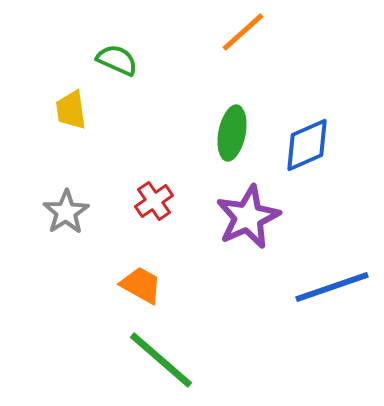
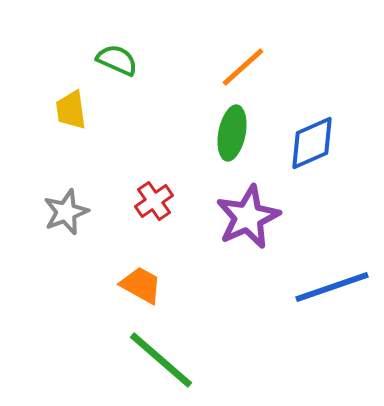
orange line: moved 35 px down
blue diamond: moved 5 px right, 2 px up
gray star: rotated 12 degrees clockwise
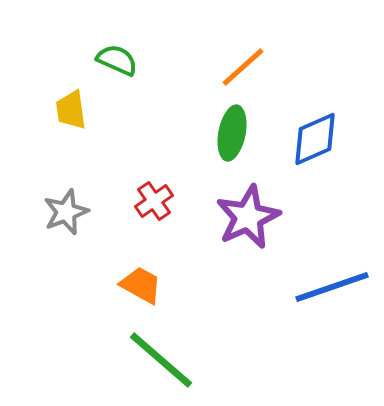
blue diamond: moved 3 px right, 4 px up
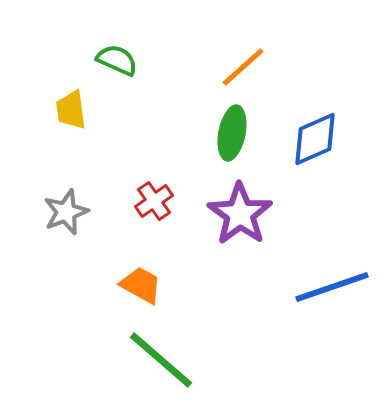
purple star: moved 8 px left, 3 px up; rotated 12 degrees counterclockwise
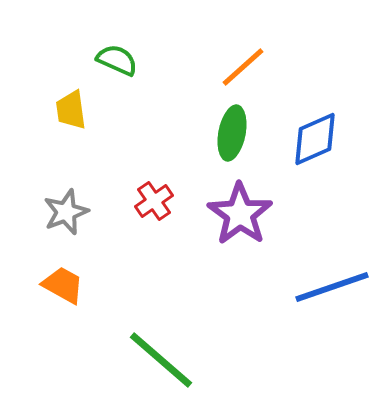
orange trapezoid: moved 78 px left
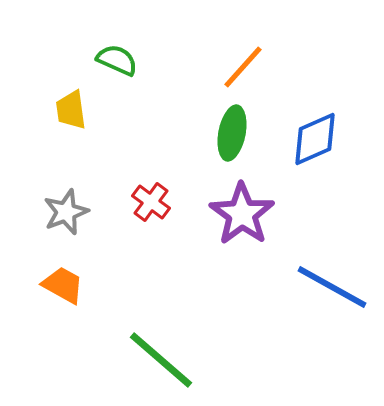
orange line: rotated 6 degrees counterclockwise
red cross: moved 3 px left, 1 px down; rotated 18 degrees counterclockwise
purple star: moved 2 px right
blue line: rotated 48 degrees clockwise
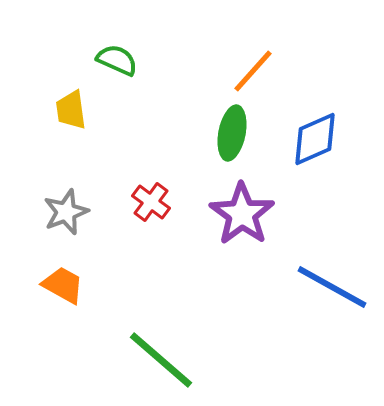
orange line: moved 10 px right, 4 px down
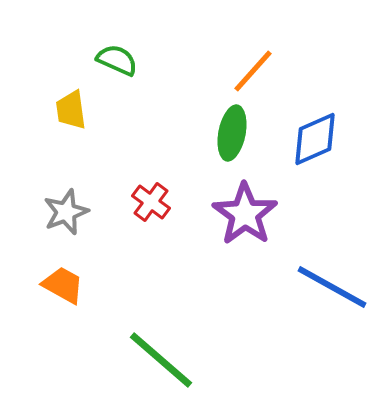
purple star: moved 3 px right
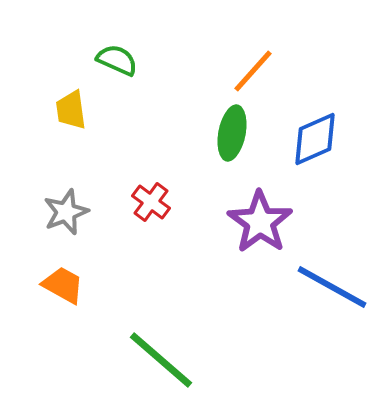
purple star: moved 15 px right, 8 px down
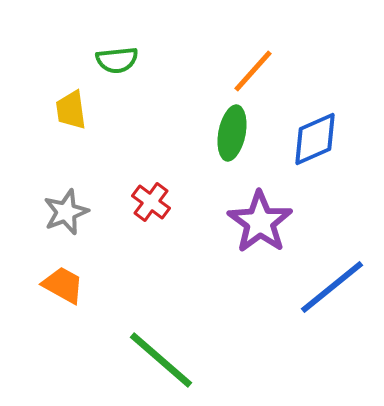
green semicircle: rotated 150 degrees clockwise
blue line: rotated 68 degrees counterclockwise
